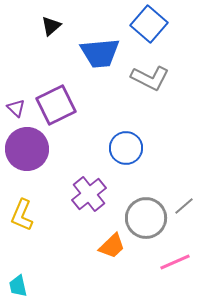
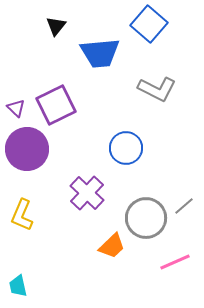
black triangle: moved 5 px right; rotated 10 degrees counterclockwise
gray L-shape: moved 7 px right, 11 px down
purple cross: moved 2 px left, 1 px up; rotated 8 degrees counterclockwise
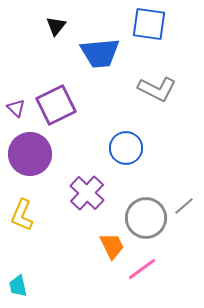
blue square: rotated 33 degrees counterclockwise
purple circle: moved 3 px right, 5 px down
orange trapezoid: rotated 72 degrees counterclockwise
pink line: moved 33 px left, 7 px down; rotated 12 degrees counterclockwise
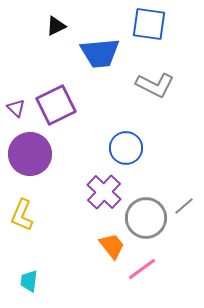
black triangle: rotated 25 degrees clockwise
gray L-shape: moved 2 px left, 4 px up
purple cross: moved 17 px right, 1 px up
orange trapezoid: rotated 12 degrees counterclockwise
cyan trapezoid: moved 11 px right, 5 px up; rotated 20 degrees clockwise
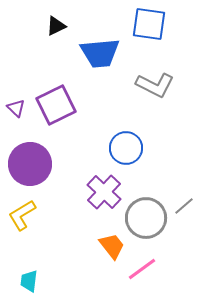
purple circle: moved 10 px down
yellow L-shape: rotated 36 degrees clockwise
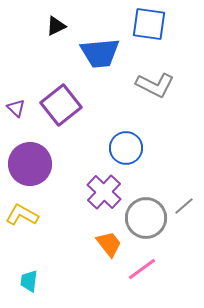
purple square: moved 5 px right; rotated 12 degrees counterclockwise
yellow L-shape: rotated 60 degrees clockwise
orange trapezoid: moved 3 px left, 2 px up
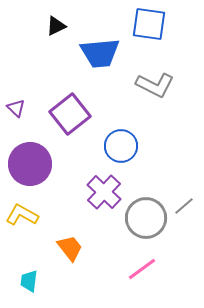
purple square: moved 9 px right, 9 px down
blue circle: moved 5 px left, 2 px up
orange trapezoid: moved 39 px left, 4 px down
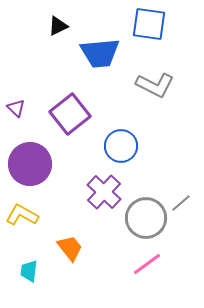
black triangle: moved 2 px right
gray line: moved 3 px left, 3 px up
pink line: moved 5 px right, 5 px up
cyan trapezoid: moved 10 px up
